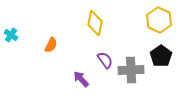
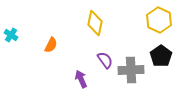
purple arrow: rotated 18 degrees clockwise
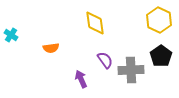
yellow diamond: rotated 20 degrees counterclockwise
orange semicircle: moved 3 px down; rotated 56 degrees clockwise
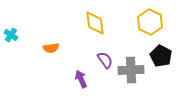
yellow hexagon: moved 9 px left, 2 px down
black pentagon: rotated 10 degrees counterclockwise
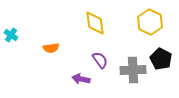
black pentagon: moved 3 px down
purple semicircle: moved 5 px left
gray cross: moved 2 px right
purple arrow: rotated 54 degrees counterclockwise
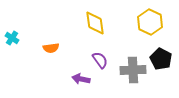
cyan cross: moved 1 px right, 3 px down
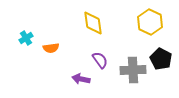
yellow diamond: moved 2 px left
cyan cross: moved 14 px right; rotated 24 degrees clockwise
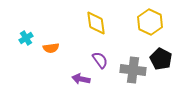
yellow diamond: moved 3 px right
gray cross: rotated 10 degrees clockwise
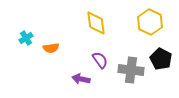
gray cross: moved 2 px left
